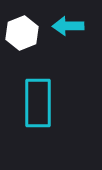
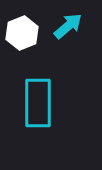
cyan arrow: rotated 140 degrees clockwise
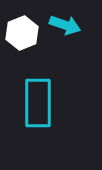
cyan arrow: moved 3 px left, 1 px up; rotated 60 degrees clockwise
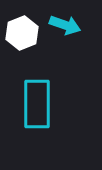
cyan rectangle: moved 1 px left, 1 px down
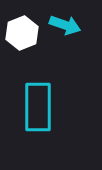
cyan rectangle: moved 1 px right, 3 px down
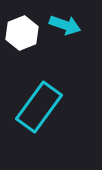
cyan rectangle: moved 1 px right; rotated 36 degrees clockwise
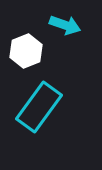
white hexagon: moved 4 px right, 18 px down
